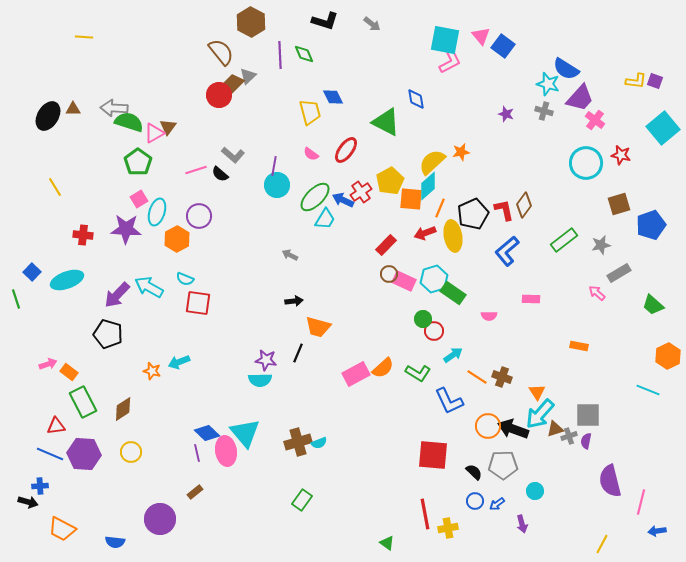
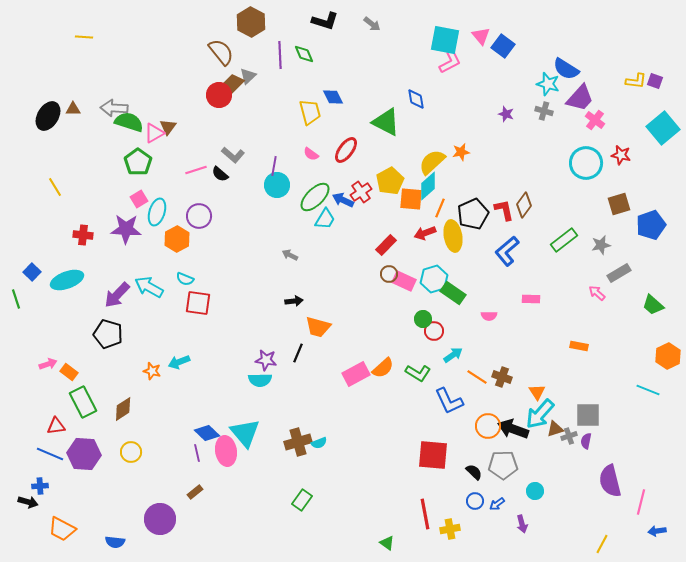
yellow cross at (448, 528): moved 2 px right, 1 px down
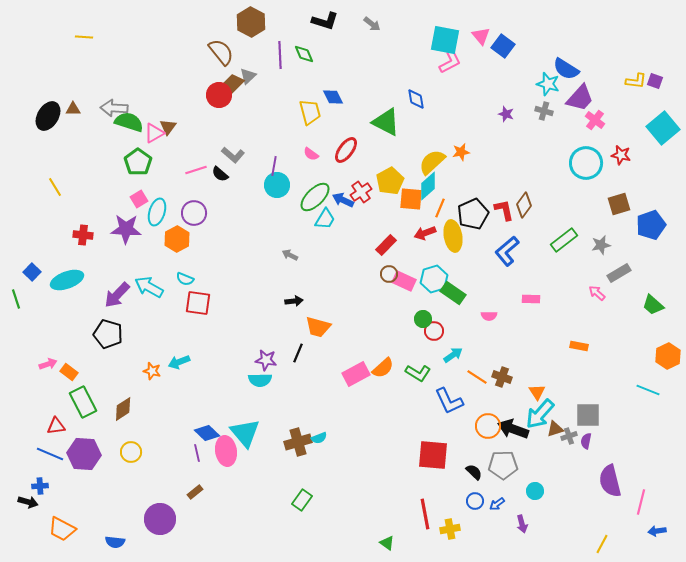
purple circle at (199, 216): moved 5 px left, 3 px up
cyan semicircle at (319, 443): moved 5 px up
